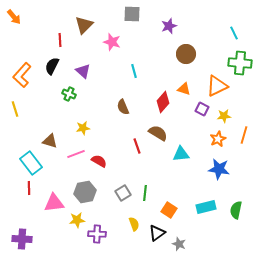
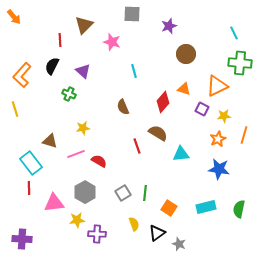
gray hexagon at (85, 192): rotated 20 degrees counterclockwise
orange square at (169, 210): moved 2 px up
green semicircle at (236, 210): moved 3 px right, 1 px up
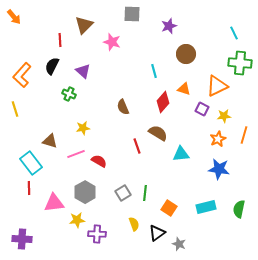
cyan line at (134, 71): moved 20 px right
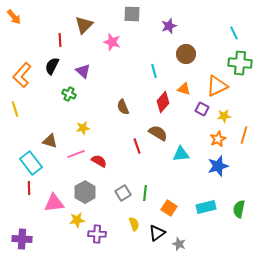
blue star at (219, 169): moved 1 px left, 3 px up; rotated 25 degrees counterclockwise
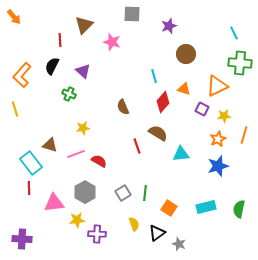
cyan line at (154, 71): moved 5 px down
brown triangle at (50, 141): moved 4 px down
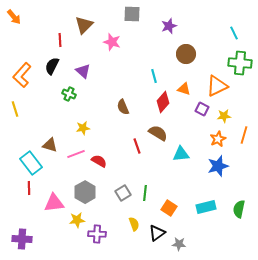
gray star at (179, 244): rotated 16 degrees counterclockwise
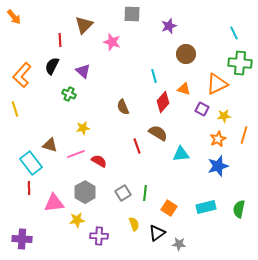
orange triangle at (217, 86): moved 2 px up
purple cross at (97, 234): moved 2 px right, 2 px down
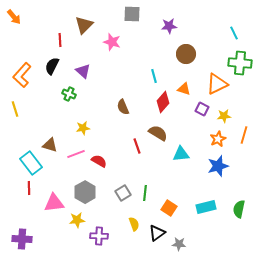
purple star at (169, 26): rotated 14 degrees clockwise
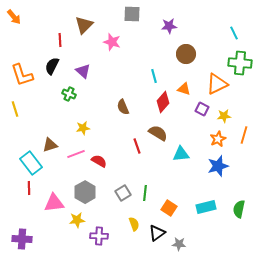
orange L-shape at (22, 75): rotated 60 degrees counterclockwise
brown triangle at (50, 145): rotated 35 degrees counterclockwise
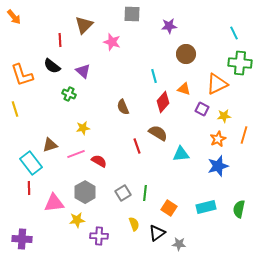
black semicircle at (52, 66): rotated 78 degrees counterclockwise
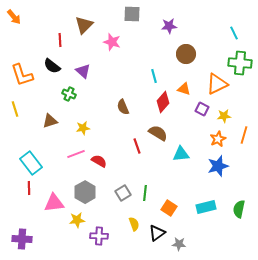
brown triangle at (50, 145): moved 24 px up
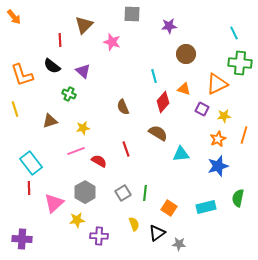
red line at (137, 146): moved 11 px left, 3 px down
pink line at (76, 154): moved 3 px up
pink triangle at (54, 203): rotated 35 degrees counterclockwise
green semicircle at (239, 209): moved 1 px left, 11 px up
